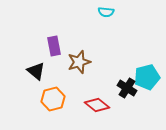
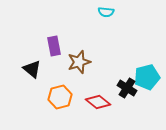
black triangle: moved 4 px left, 2 px up
orange hexagon: moved 7 px right, 2 px up
red diamond: moved 1 px right, 3 px up
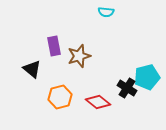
brown star: moved 6 px up
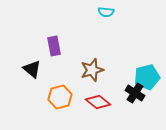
brown star: moved 13 px right, 14 px down
black cross: moved 8 px right, 5 px down
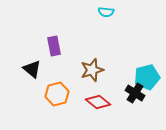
orange hexagon: moved 3 px left, 3 px up
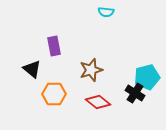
brown star: moved 1 px left
orange hexagon: moved 3 px left; rotated 15 degrees clockwise
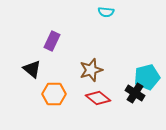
purple rectangle: moved 2 px left, 5 px up; rotated 36 degrees clockwise
red diamond: moved 4 px up
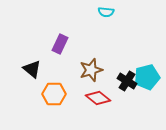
purple rectangle: moved 8 px right, 3 px down
black cross: moved 8 px left, 12 px up
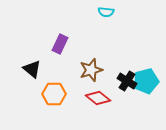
cyan pentagon: moved 1 px left, 4 px down
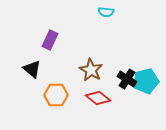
purple rectangle: moved 10 px left, 4 px up
brown star: rotated 25 degrees counterclockwise
black cross: moved 2 px up
orange hexagon: moved 2 px right, 1 px down
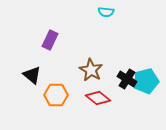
black triangle: moved 6 px down
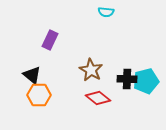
black cross: rotated 30 degrees counterclockwise
orange hexagon: moved 17 px left
